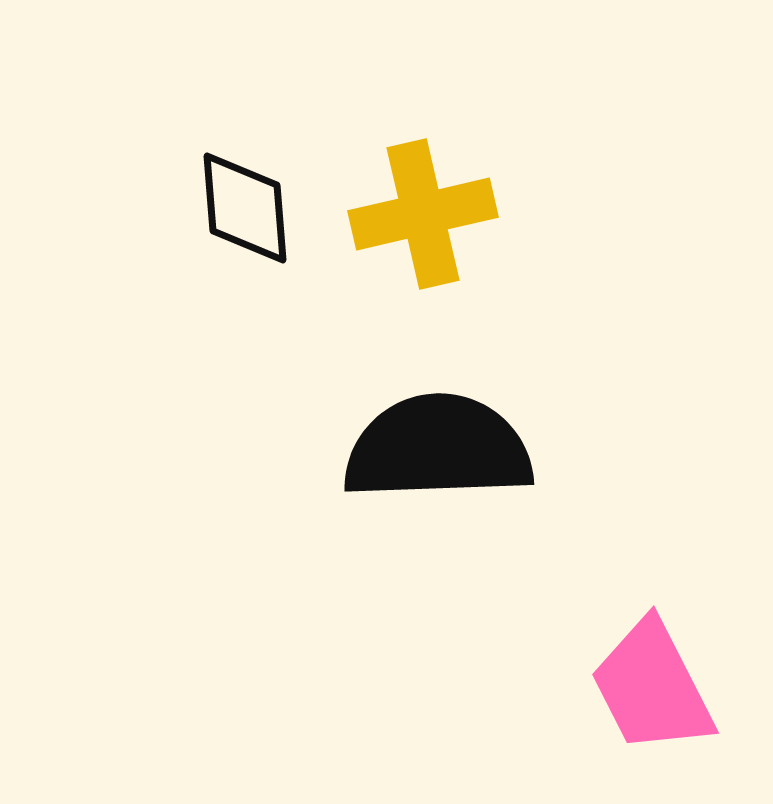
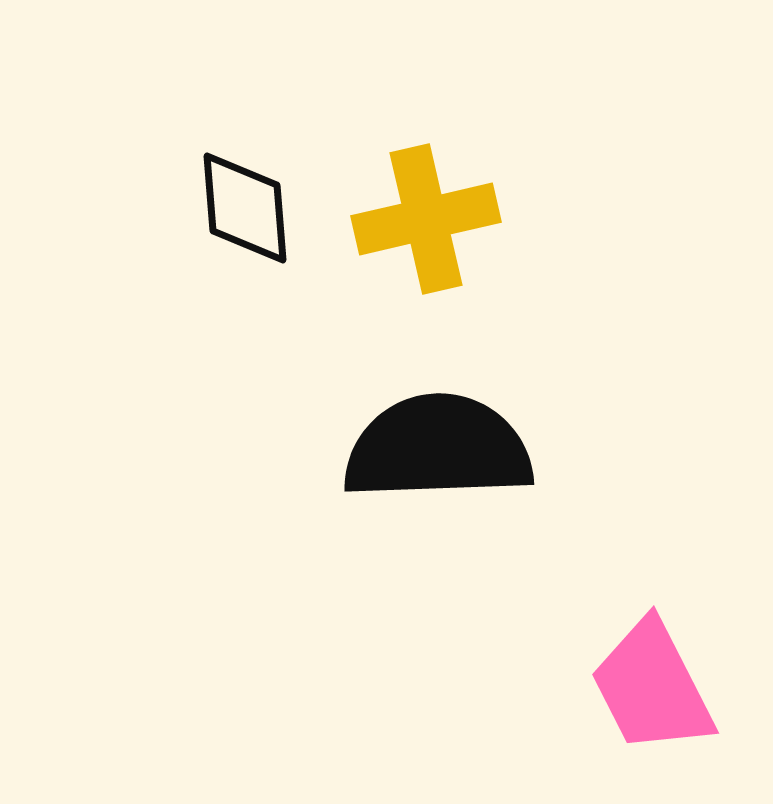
yellow cross: moved 3 px right, 5 px down
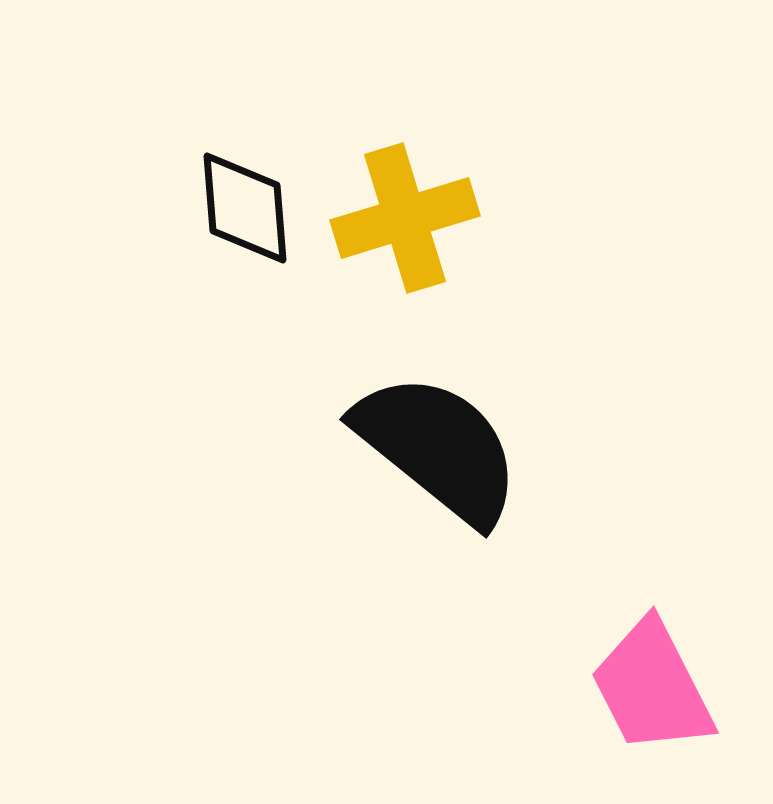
yellow cross: moved 21 px left, 1 px up; rotated 4 degrees counterclockwise
black semicircle: rotated 41 degrees clockwise
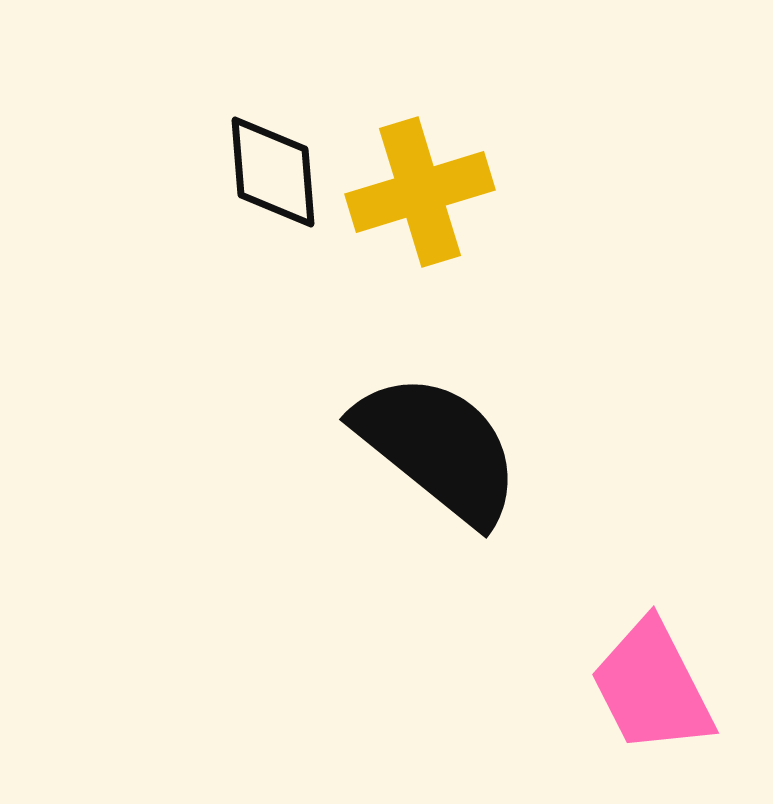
black diamond: moved 28 px right, 36 px up
yellow cross: moved 15 px right, 26 px up
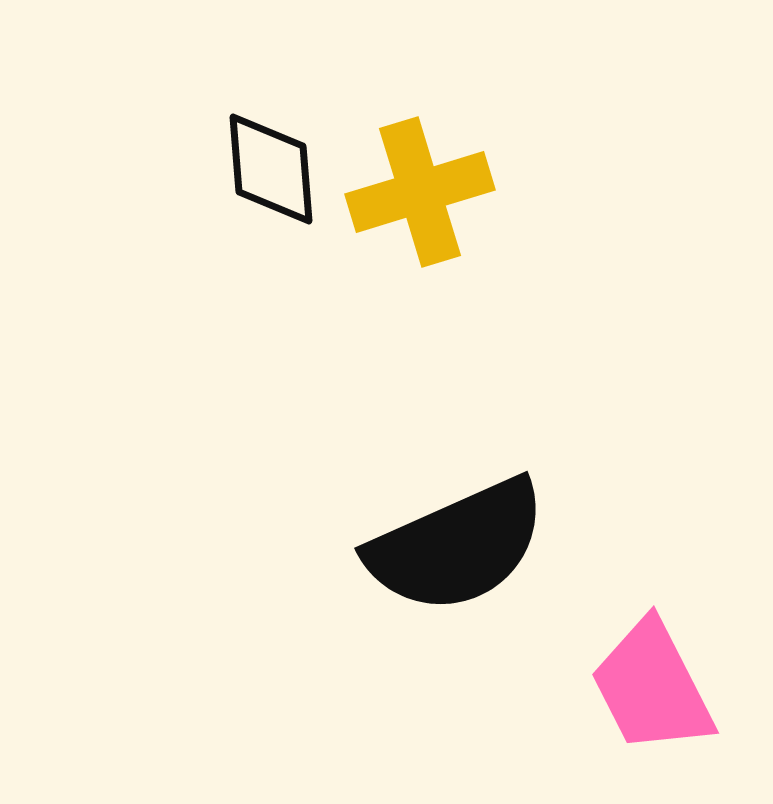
black diamond: moved 2 px left, 3 px up
black semicircle: moved 19 px right, 98 px down; rotated 117 degrees clockwise
